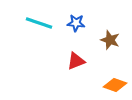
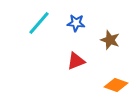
cyan line: rotated 68 degrees counterclockwise
orange diamond: moved 1 px right
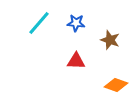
red triangle: rotated 24 degrees clockwise
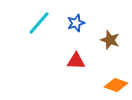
blue star: rotated 24 degrees counterclockwise
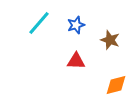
blue star: moved 2 px down
orange diamond: rotated 35 degrees counterclockwise
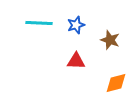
cyan line: rotated 52 degrees clockwise
orange diamond: moved 2 px up
